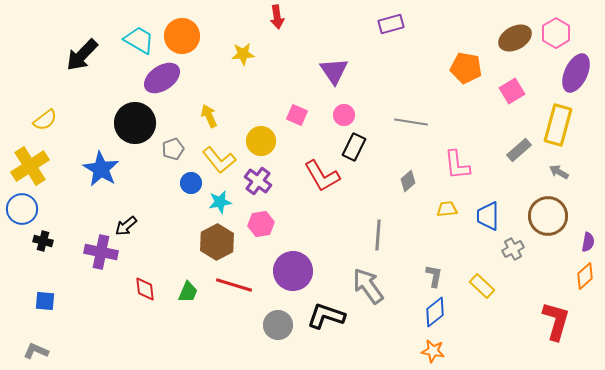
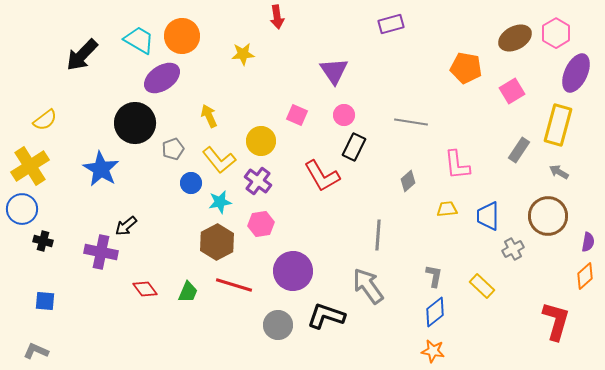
gray rectangle at (519, 150): rotated 15 degrees counterclockwise
red diamond at (145, 289): rotated 30 degrees counterclockwise
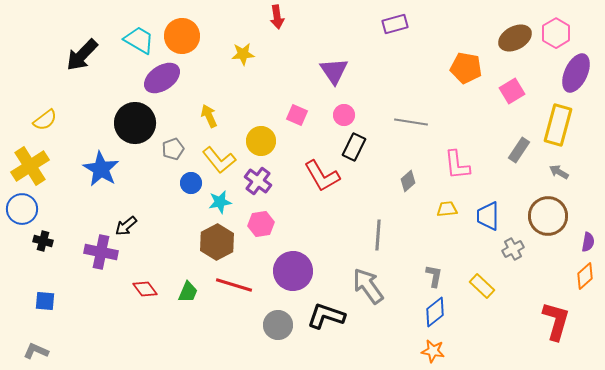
purple rectangle at (391, 24): moved 4 px right
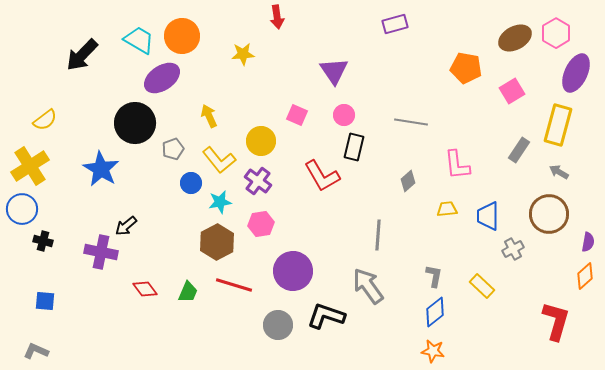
black rectangle at (354, 147): rotated 12 degrees counterclockwise
brown circle at (548, 216): moved 1 px right, 2 px up
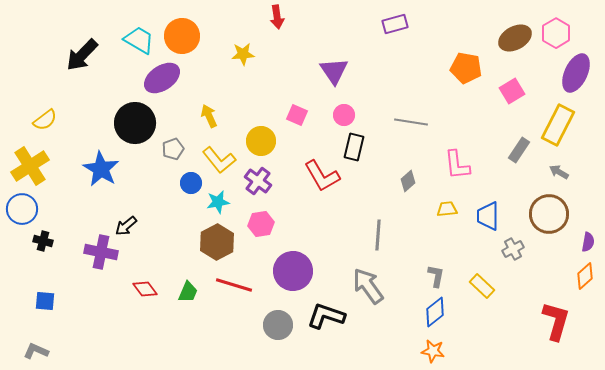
yellow rectangle at (558, 125): rotated 12 degrees clockwise
cyan star at (220, 202): moved 2 px left
gray L-shape at (434, 276): moved 2 px right
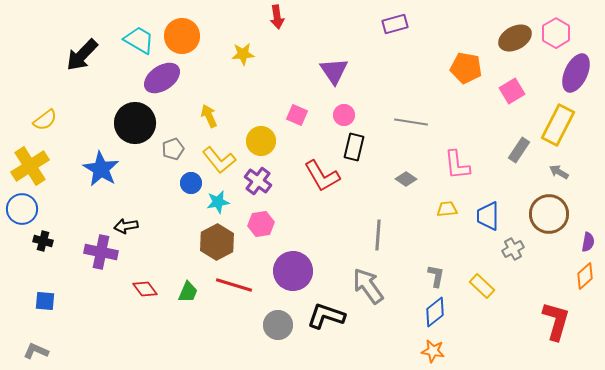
gray diamond at (408, 181): moved 2 px left, 2 px up; rotated 75 degrees clockwise
black arrow at (126, 226): rotated 30 degrees clockwise
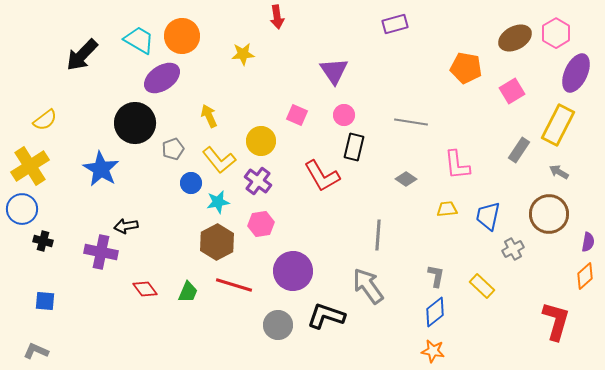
blue trapezoid at (488, 216): rotated 12 degrees clockwise
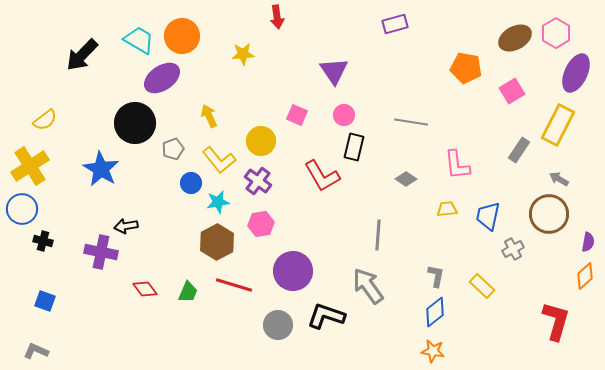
gray arrow at (559, 172): moved 7 px down
blue square at (45, 301): rotated 15 degrees clockwise
